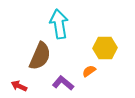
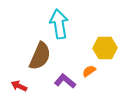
purple L-shape: moved 2 px right, 2 px up
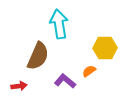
brown semicircle: moved 2 px left
red arrow: rotated 147 degrees clockwise
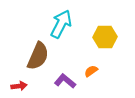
cyan arrow: moved 2 px right; rotated 36 degrees clockwise
yellow hexagon: moved 11 px up
orange semicircle: moved 2 px right
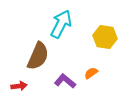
yellow hexagon: rotated 10 degrees clockwise
orange semicircle: moved 2 px down
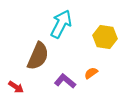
red arrow: moved 3 px left, 1 px down; rotated 42 degrees clockwise
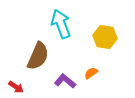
cyan arrow: rotated 48 degrees counterclockwise
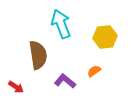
yellow hexagon: rotated 15 degrees counterclockwise
brown semicircle: moved 1 px up; rotated 32 degrees counterclockwise
orange semicircle: moved 3 px right, 2 px up
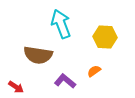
yellow hexagon: rotated 10 degrees clockwise
brown semicircle: rotated 108 degrees clockwise
